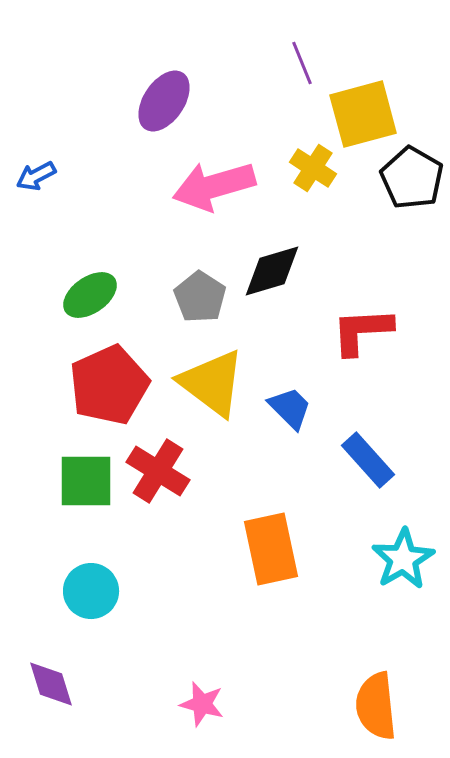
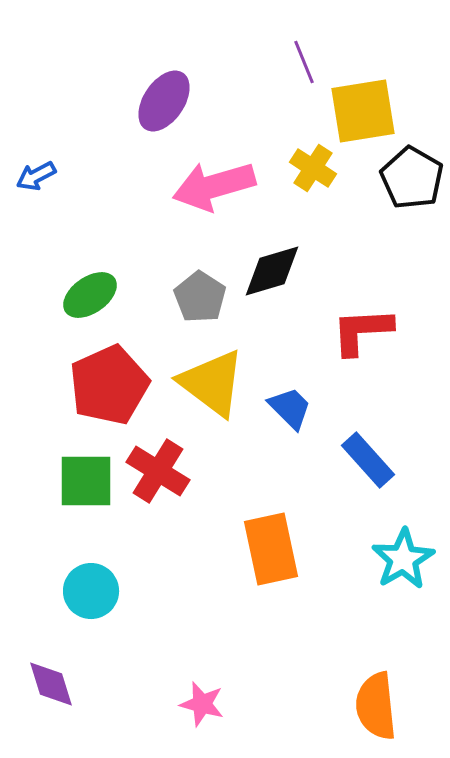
purple line: moved 2 px right, 1 px up
yellow square: moved 3 px up; rotated 6 degrees clockwise
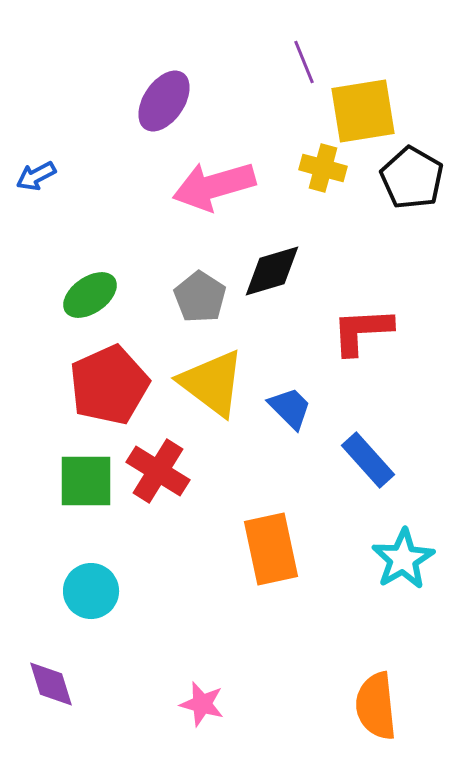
yellow cross: moved 10 px right; rotated 18 degrees counterclockwise
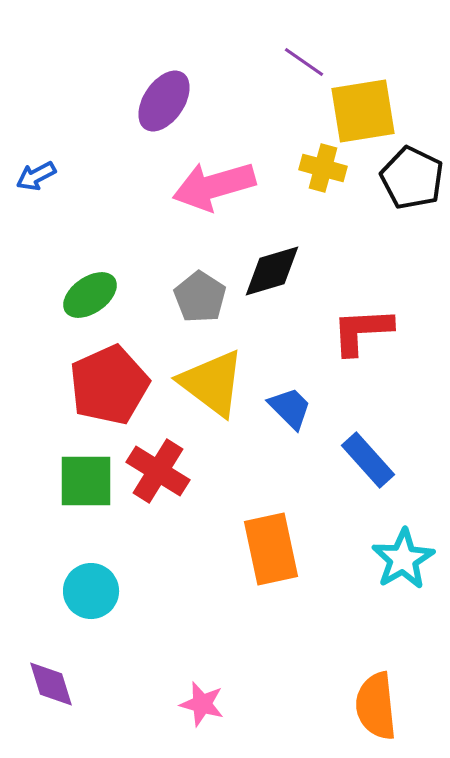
purple line: rotated 33 degrees counterclockwise
black pentagon: rotated 4 degrees counterclockwise
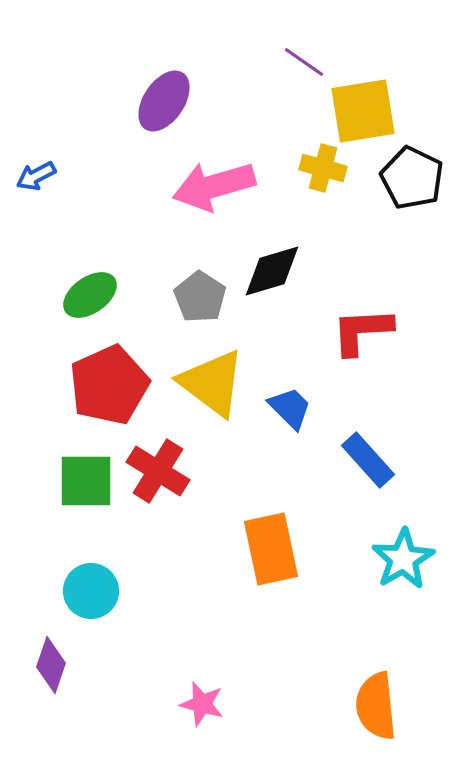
purple diamond: moved 19 px up; rotated 36 degrees clockwise
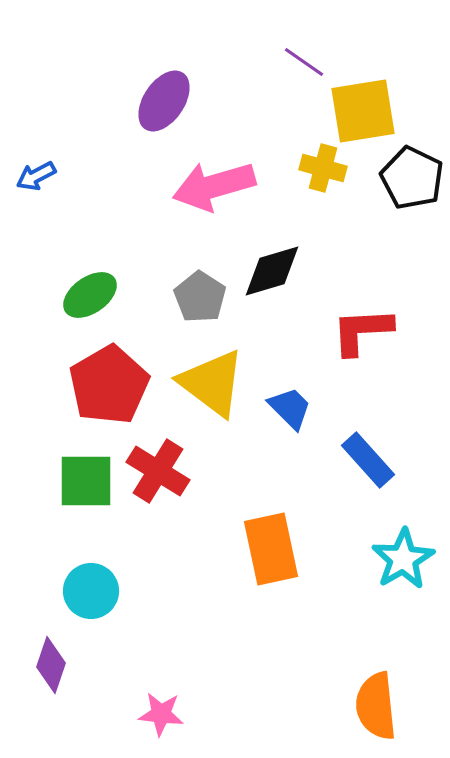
red pentagon: rotated 6 degrees counterclockwise
pink star: moved 41 px left, 10 px down; rotated 9 degrees counterclockwise
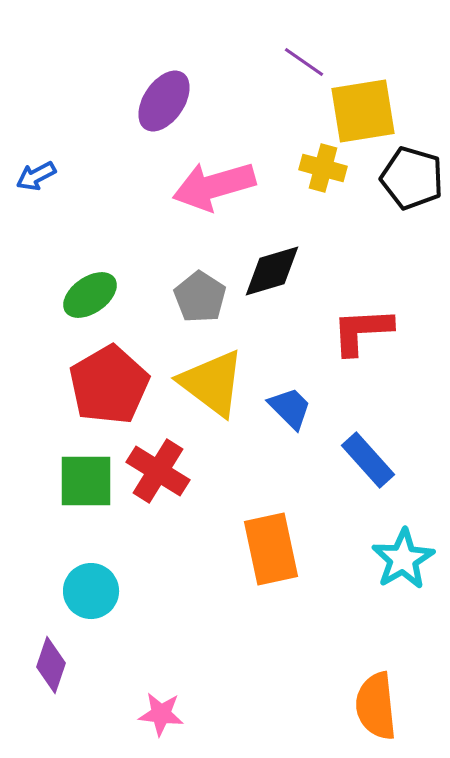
black pentagon: rotated 10 degrees counterclockwise
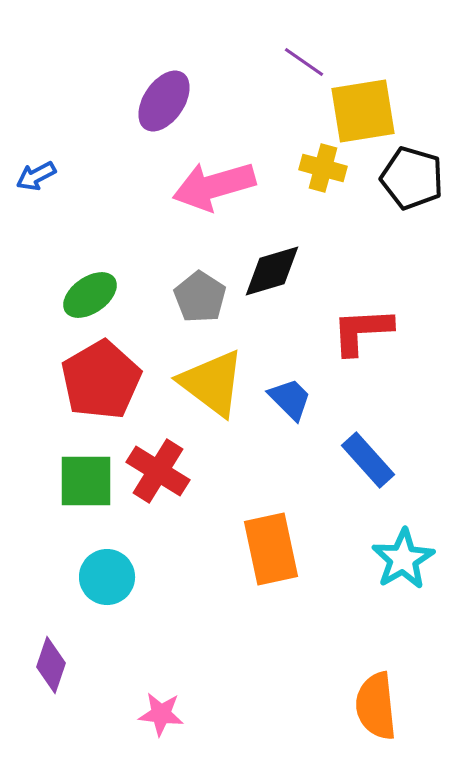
red pentagon: moved 8 px left, 5 px up
blue trapezoid: moved 9 px up
cyan circle: moved 16 px right, 14 px up
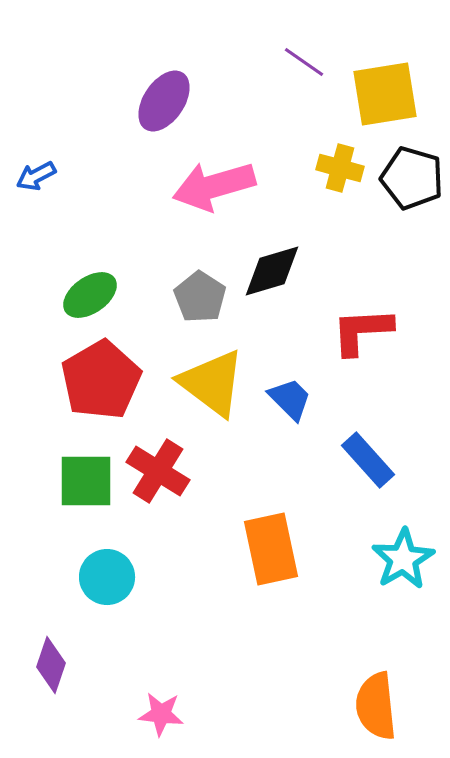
yellow square: moved 22 px right, 17 px up
yellow cross: moved 17 px right
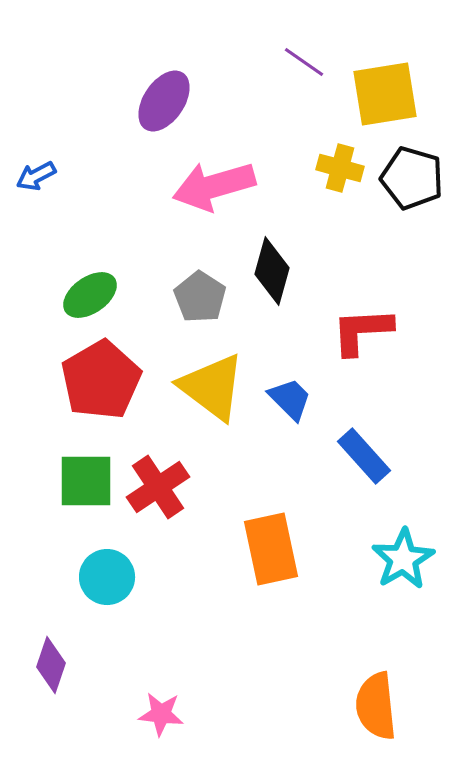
black diamond: rotated 58 degrees counterclockwise
yellow triangle: moved 4 px down
blue rectangle: moved 4 px left, 4 px up
red cross: moved 16 px down; rotated 24 degrees clockwise
